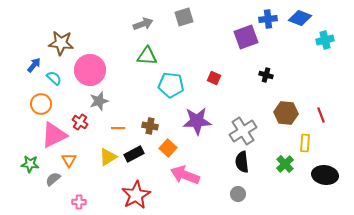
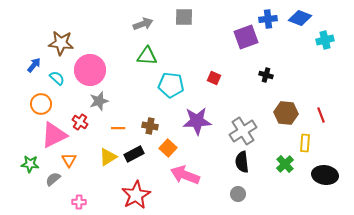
gray square: rotated 18 degrees clockwise
cyan semicircle: moved 3 px right
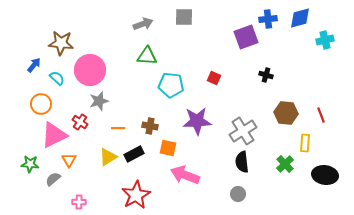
blue diamond: rotated 35 degrees counterclockwise
orange square: rotated 30 degrees counterclockwise
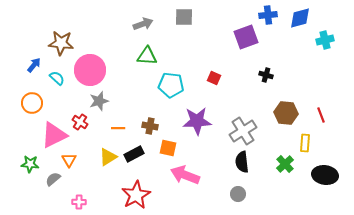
blue cross: moved 4 px up
orange circle: moved 9 px left, 1 px up
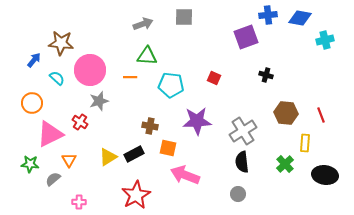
blue diamond: rotated 25 degrees clockwise
blue arrow: moved 5 px up
orange line: moved 12 px right, 51 px up
pink triangle: moved 4 px left, 1 px up
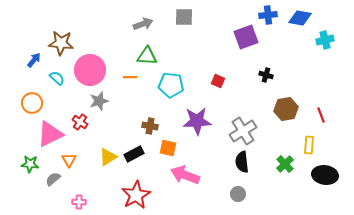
red square: moved 4 px right, 3 px down
brown hexagon: moved 4 px up; rotated 15 degrees counterclockwise
yellow rectangle: moved 4 px right, 2 px down
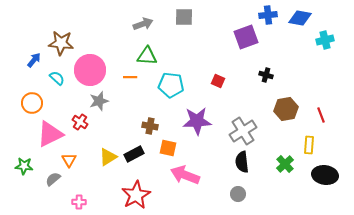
green star: moved 6 px left, 2 px down
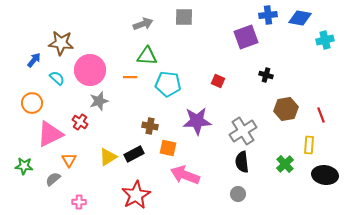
cyan pentagon: moved 3 px left, 1 px up
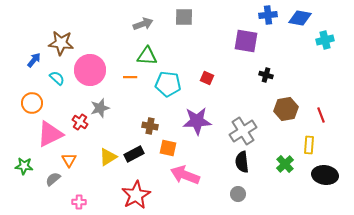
purple square: moved 4 px down; rotated 30 degrees clockwise
red square: moved 11 px left, 3 px up
gray star: moved 1 px right, 7 px down
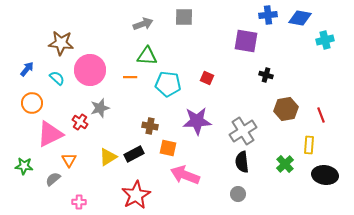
blue arrow: moved 7 px left, 9 px down
